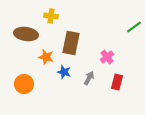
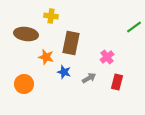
gray arrow: rotated 32 degrees clockwise
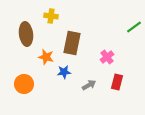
brown ellipse: rotated 75 degrees clockwise
brown rectangle: moved 1 px right
blue star: rotated 24 degrees counterclockwise
gray arrow: moved 7 px down
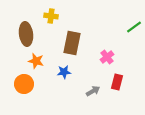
orange star: moved 10 px left, 4 px down
gray arrow: moved 4 px right, 6 px down
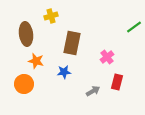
yellow cross: rotated 24 degrees counterclockwise
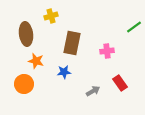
pink cross: moved 6 px up; rotated 32 degrees clockwise
red rectangle: moved 3 px right, 1 px down; rotated 49 degrees counterclockwise
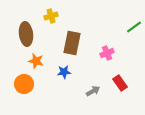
pink cross: moved 2 px down; rotated 16 degrees counterclockwise
